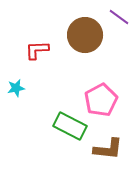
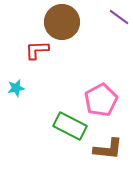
brown circle: moved 23 px left, 13 px up
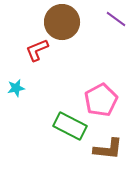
purple line: moved 3 px left, 2 px down
red L-shape: rotated 20 degrees counterclockwise
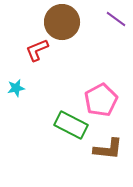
green rectangle: moved 1 px right, 1 px up
